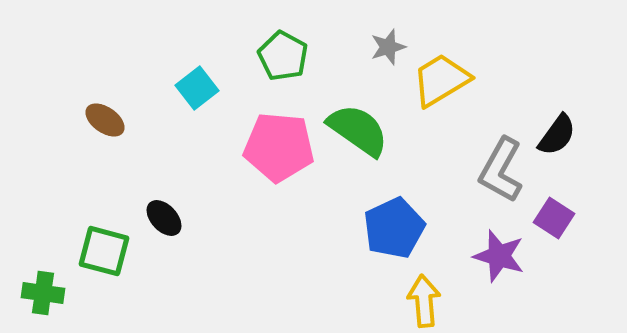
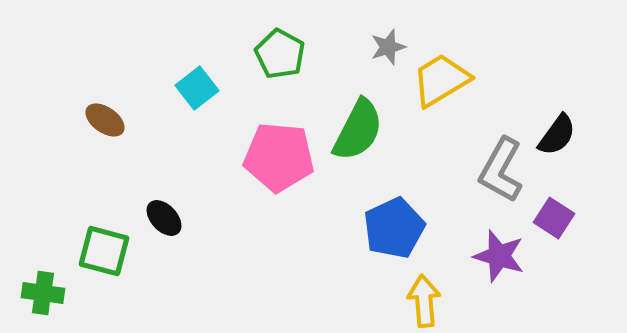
green pentagon: moved 3 px left, 2 px up
green semicircle: rotated 82 degrees clockwise
pink pentagon: moved 10 px down
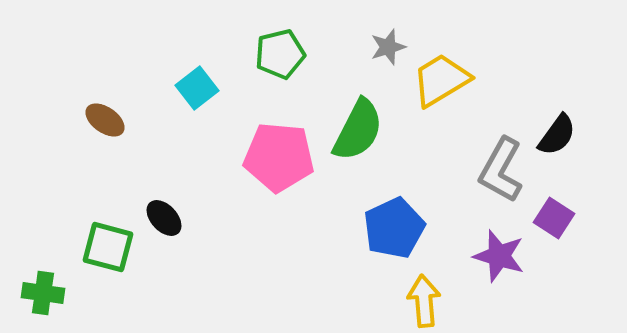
green pentagon: rotated 30 degrees clockwise
green square: moved 4 px right, 4 px up
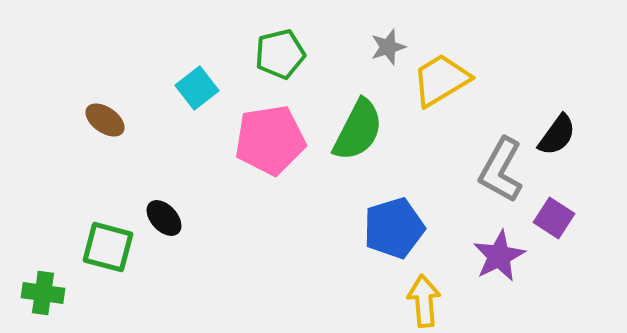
pink pentagon: moved 9 px left, 17 px up; rotated 14 degrees counterclockwise
blue pentagon: rotated 8 degrees clockwise
purple star: rotated 28 degrees clockwise
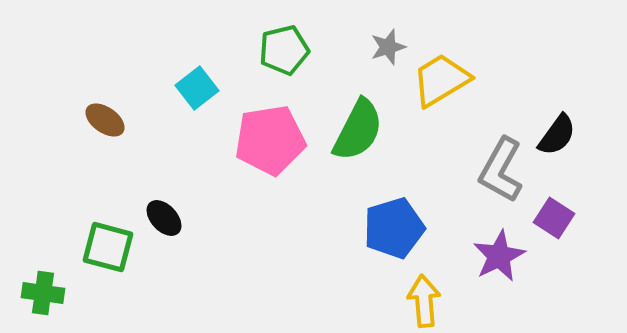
green pentagon: moved 4 px right, 4 px up
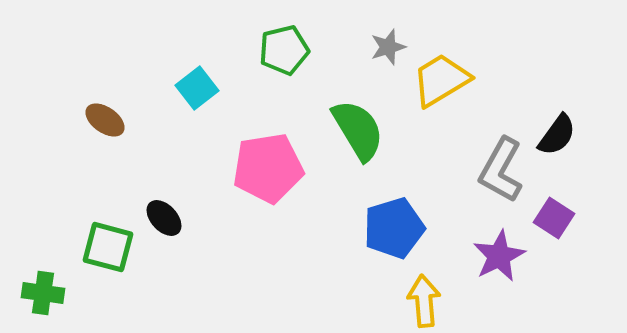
green semicircle: rotated 58 degrees counterclockwise
pink pentagon: moved 2 px left, 28 px down
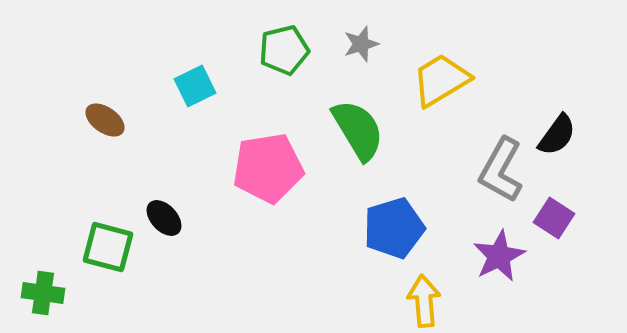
gray star: moved 27 px left, 3 px up
cyan square: moved 2 px left, 2 px up; rotated 12 degrees clockwise
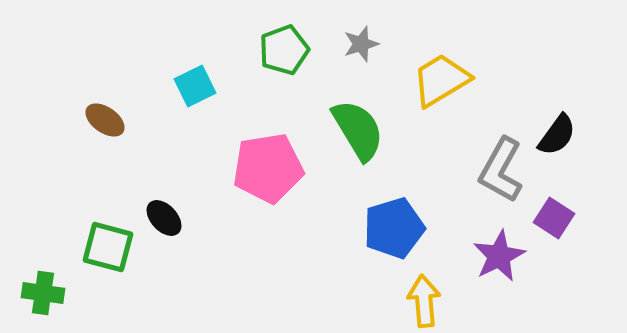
green pentagon: rotated 6 degrees counterclockwise
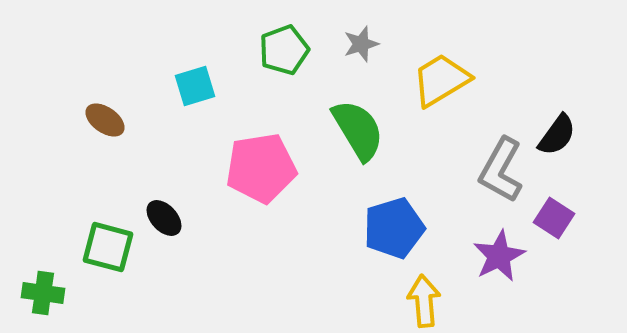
cyan square: rotated 9 degrees clockwise
pink pentagon: moved 7 px left
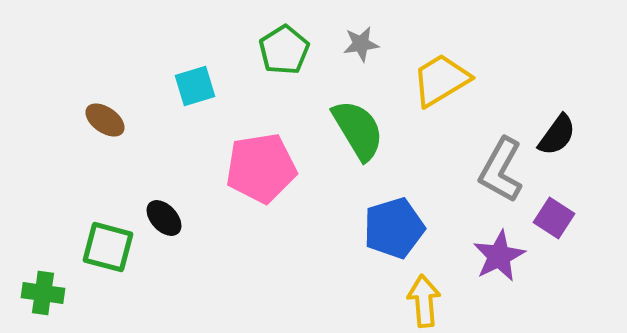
gray star: rotated 9 degrees clockwise
green pentagon: rotated 12 degrees counterclockwise
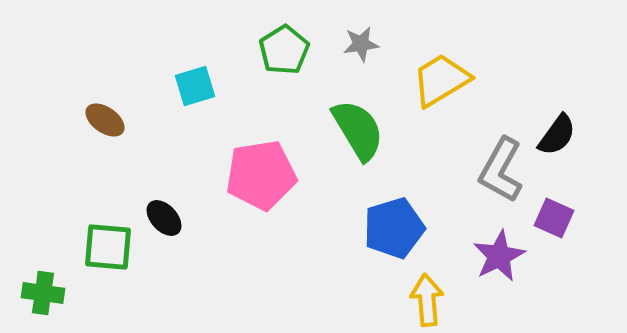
pink pentagon: moved 7 px down
purple square: rotated 9 degrees counterclockwise
green square: rotated 10 degrees counterclockwise
yellow arrow: moved 3 px right, 1 px up
